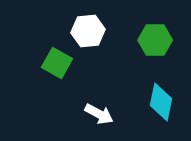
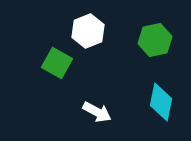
white hexagon: rotated 16 degrees counterclockwise
green hexagon: rotated 12 degrees counterclockwise
white arrow: moved 2 px left, 2 px up
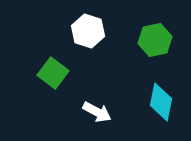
white hexagon: rotated 20 degrees counterclockwise
green square: moved 4 px left, 10 px down; rotated 8 degrees clockwise
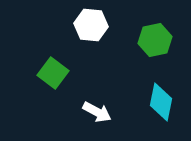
white hexagon: moved 3 px right, 6 px up; rotated 12 degrees counterclockwise
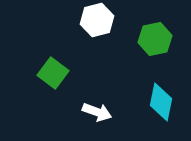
white hexagon: moved 6 px right, 5 px up; rotated 20 degrees counterclockwise
green hexagon: moved 1 px up
white arrow: rotated 8 degrees counterclockwise
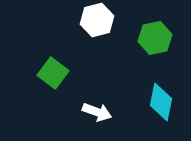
green hexagon: moved 1 px up
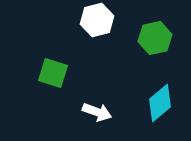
green square: rotated 20 degrees counterclockwise
cyan diamond: moved 1 px left, 1 px down; rotated 39 degrees clockwise
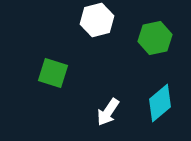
white arrow: moved 11 px right; rotated 104 degrees clockwise
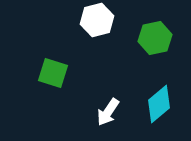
cyan diamond: moved 1 px left, 1 px down
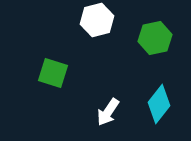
cyan diamond: rotated 12 degrees counterclockwise
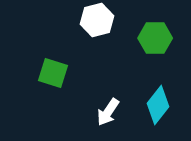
green hexagon: rotated 12 degrees clockwise
cyan diamond: moved 1 px left, 1 px down
